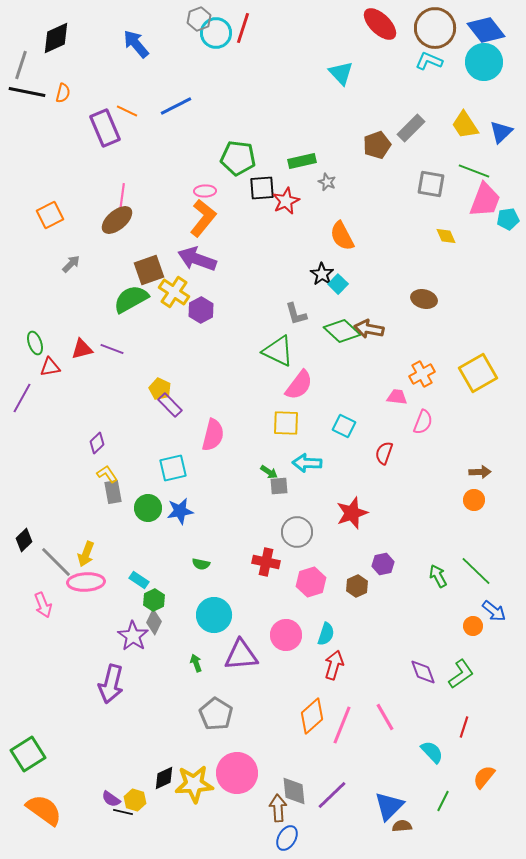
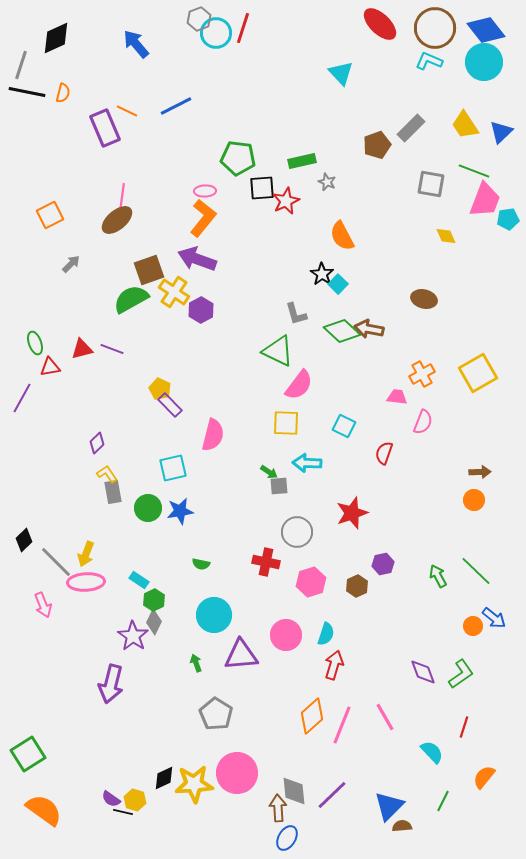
blue arrow at (494, 611): moved 7 px down
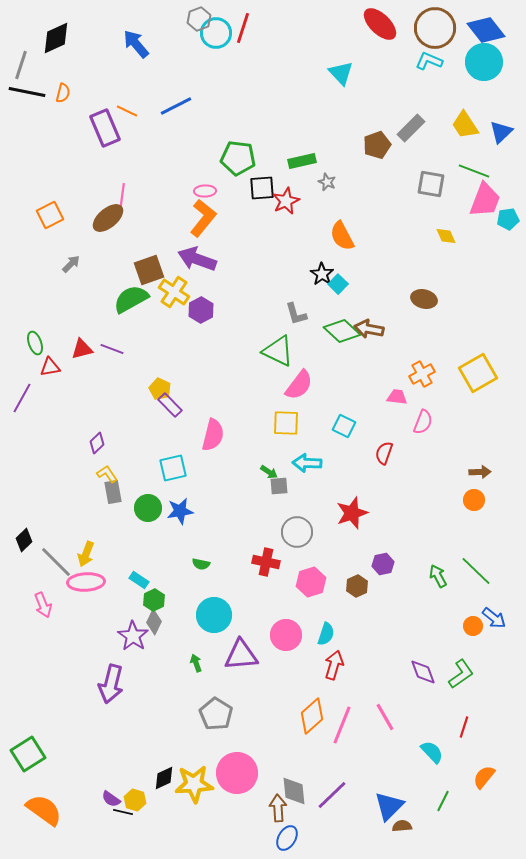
brown ellipse at (117, 220): moved 9 px left, 2 px up
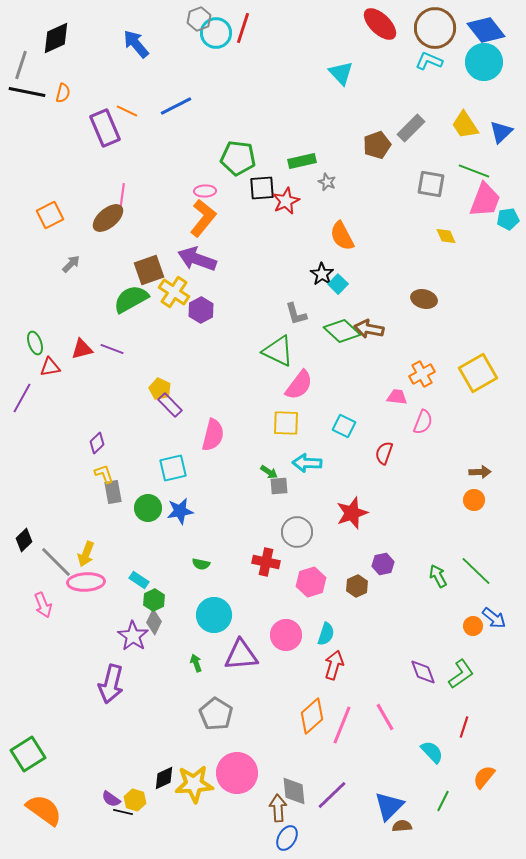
yellow L-shape at (107, 474): moved 3 px left; rotated 15 degrees clockwise
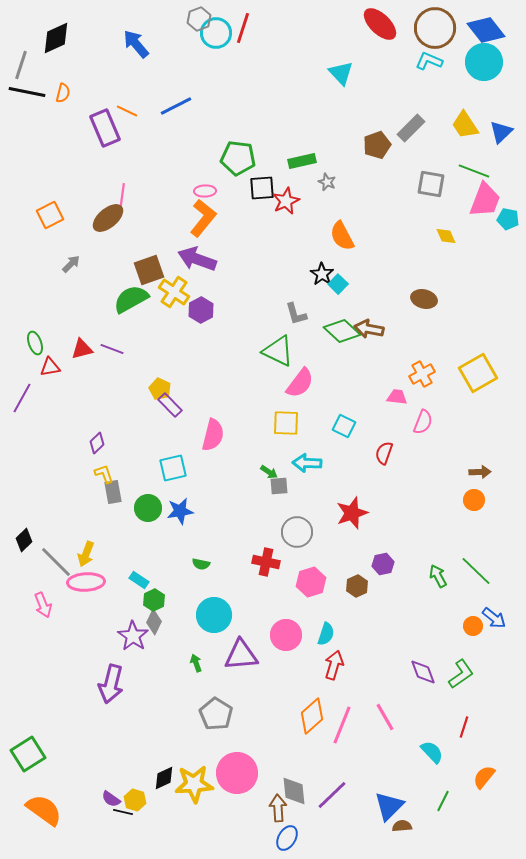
cyan pentagon at (508, 219): rotated 20 degrees clockwise
pink semicircle at (299, 385): moved 1 px right, 2 px up
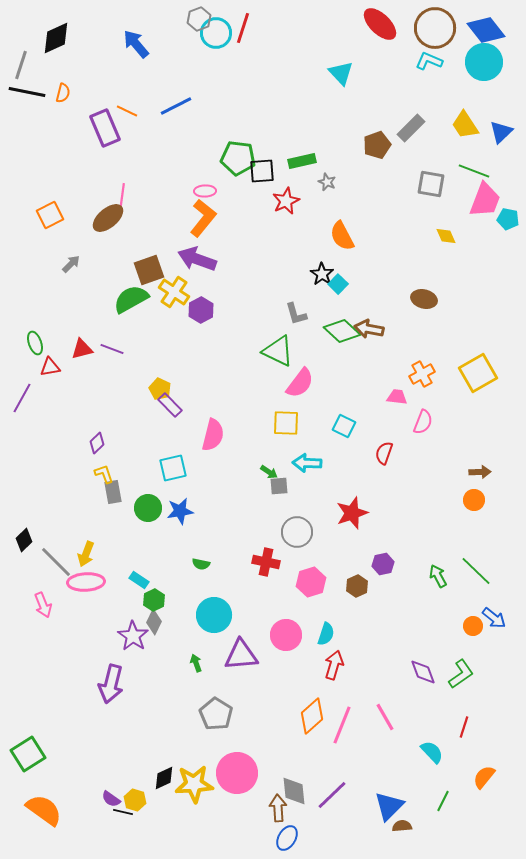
black square at (262, 188): moved 17 px up
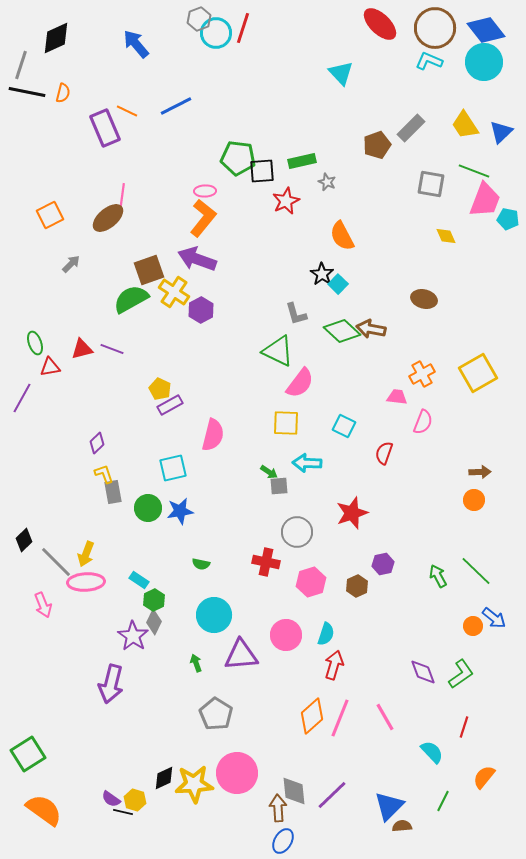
brown arrow at (369, 329): moved 2 px right
purple rectangle at (170, 405): rotated 75 degrees counterclockwise
pink line at (342, 725): moved 2 px left, 7 px up
blue ellipse at (287, 838): moved 4 px left, 3 px down
